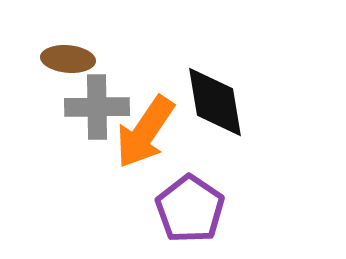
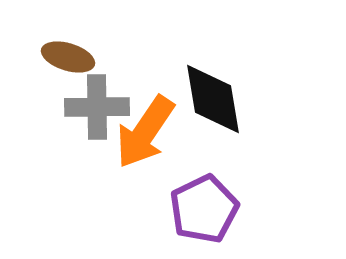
brown ellipse: moved 2 px up; rotated 12 degrees clockwise
black diamond: moved 2 px left, 3 px up
purple pentagon: moved 14 px right; rotated 12 degrees clockwise
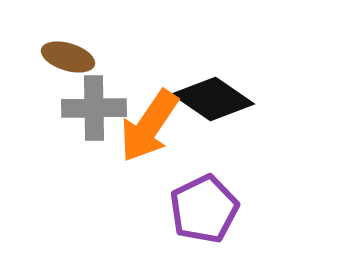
black diamond: rotated 46 degrees counterclockwise
gray cross: moved 3 px left, 1 px down
orange arrow: moved 4 px right, 6 px up
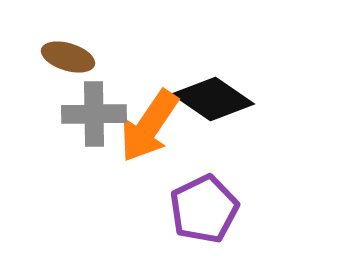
gray cross: moved 6 px down
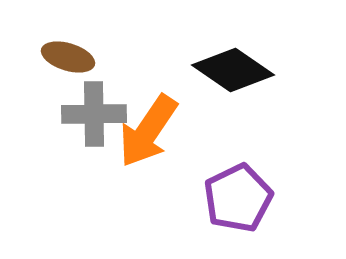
black diamond: moved 20 px right, 29 px up
orange arrow: moved 1 px left, 5 px down
purple pentagon: moved 34 px right, 11 px up
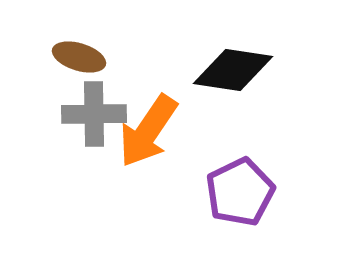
brown ellipse: moved 11 px right
black diamond: rotated 26 degrees counterclockwise
purple pentagon: moved 2 px right, 6 px up
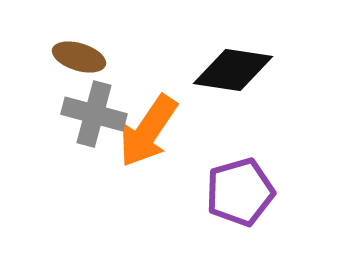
gray cross: rotated 16 degrees clockwise
purple pentagon: rotated 10 degrees clockwise
